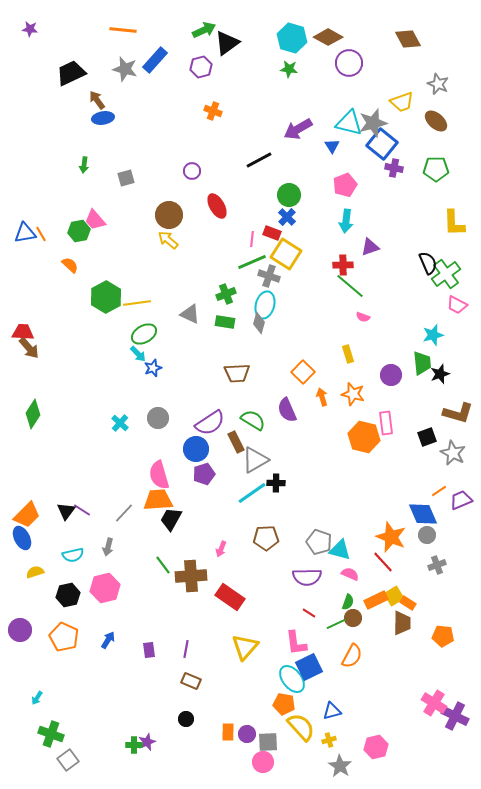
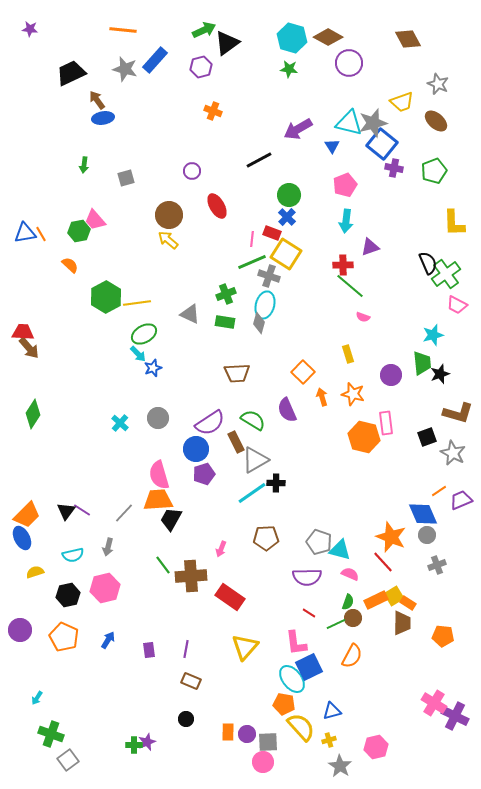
green pentagon at (436, 169): moved 2 px left, 2 px down; rotated 20 degrees counterclockwise
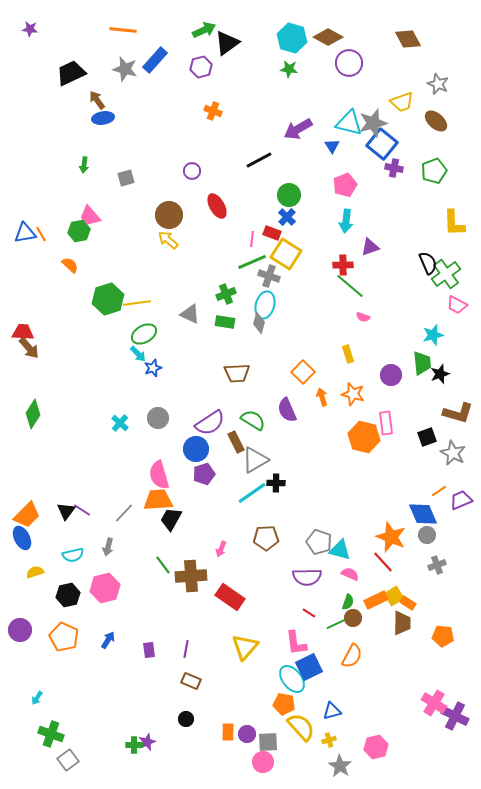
pink trapezoid at (95, 220): moved 5 px left, 4 px up
green hexagon at (106, 297): moved 2 px right, 2 px down; rotated 12 degrees clockwise
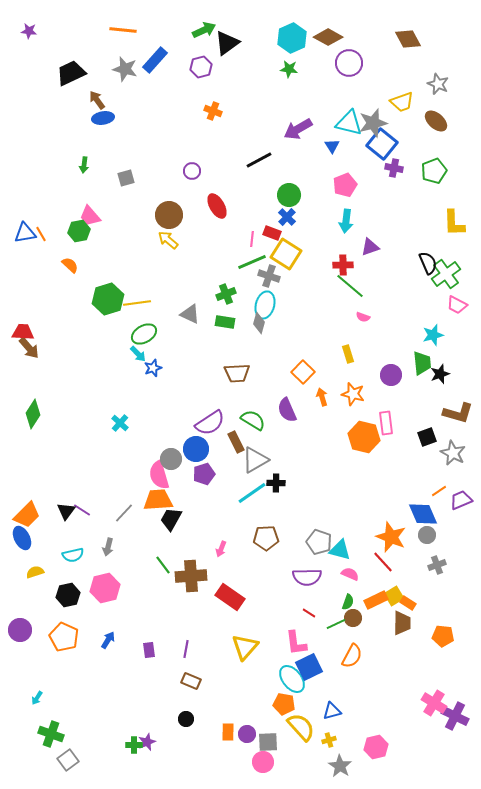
purple star at (30, 29): moved 1 px left, 2 px down
cyan hexagon at (292, 38): rotated 20 degrees clockwise
gray circle at (158, 418): moved 13 px right, 41 px down
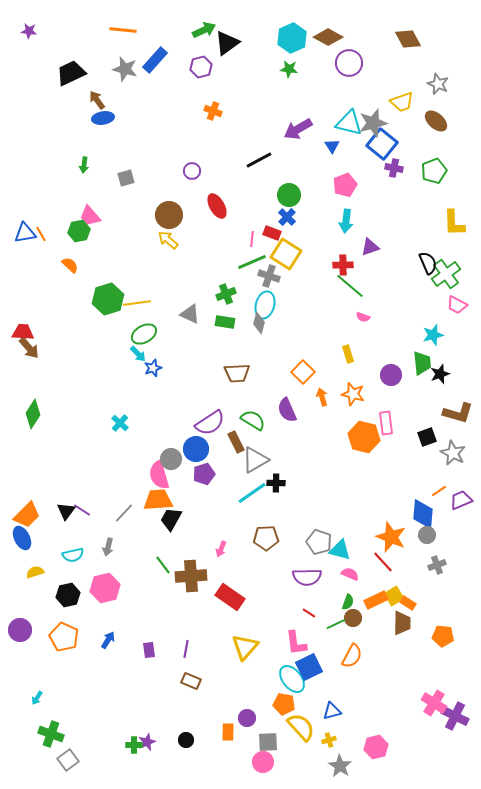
blue diamond at (423, 514): rotated 28 degrees clockwise
black circle at (186, 719): moved 21 px down
purple circle at (247, 734): moved 16 px up
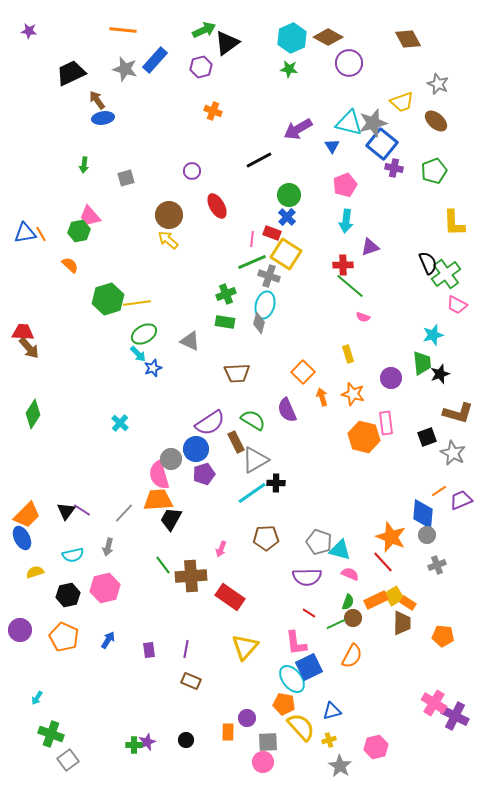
gray triangle at (190, 314): moved 27 px down
purple circle at (391, 375): moved 3 px down
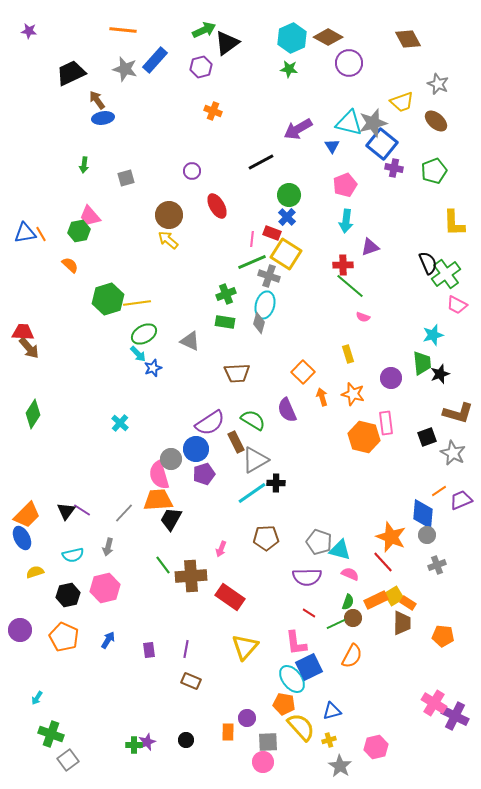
black line at (259, 160): moved 2 px right, 2 px down
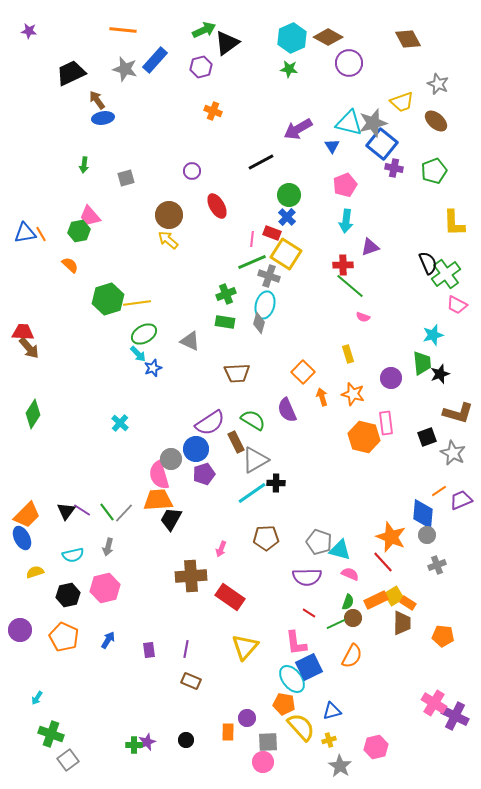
green line at (163, 565): moved 56 px left, 53 px up
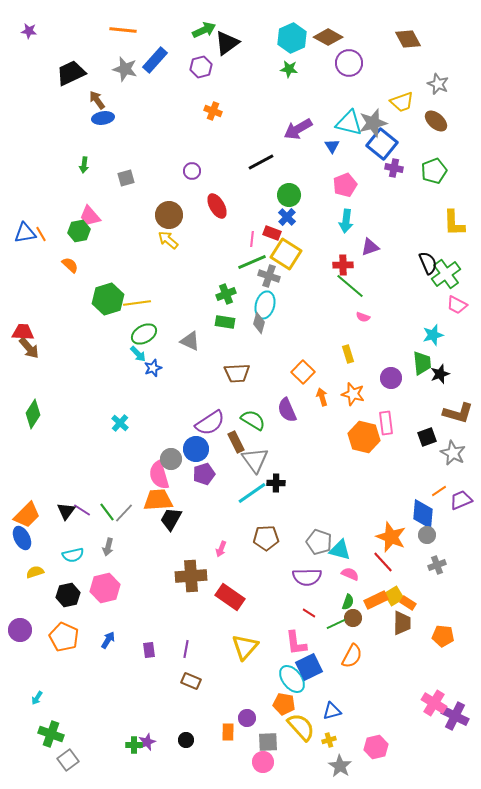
gray triangle at (255, 460): rotated 36 degrees counterclockwise
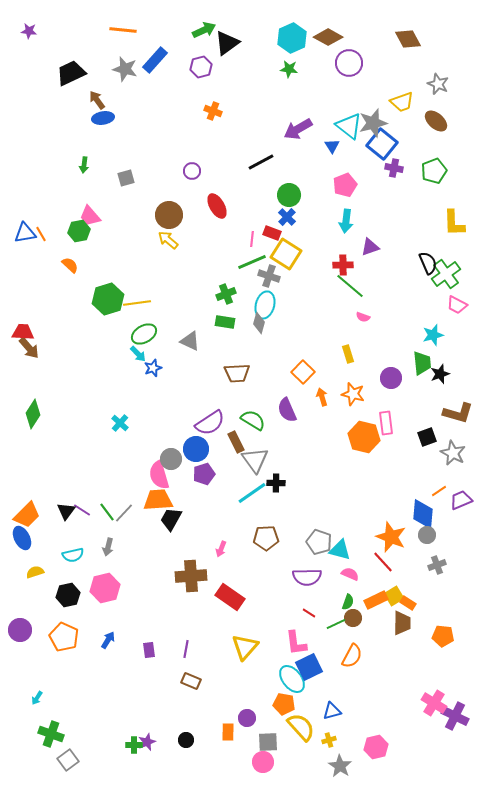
cyan triangle at (349, 123): moved 3 px down; rotated 24 degrees clockwise
